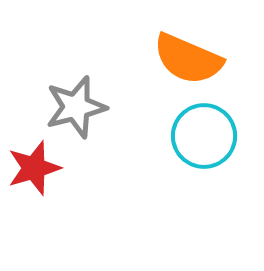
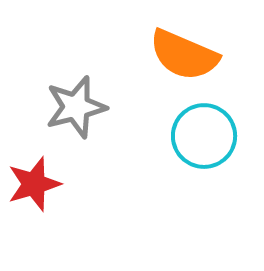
orange semicircle: moved 4 px left, 4 px up
red star: moved 16 px down
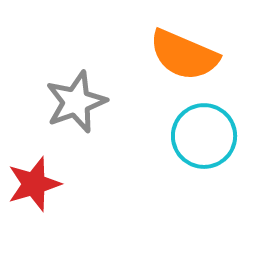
gray star: moved 5 px up; rotated 6 degrees counterclockwise
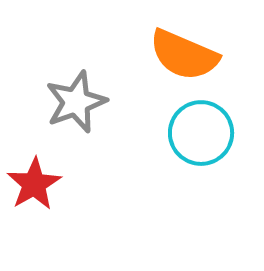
cyan circle: moved 3 px left, 3 px up
red star: rotated 14 degrees counterclockwise
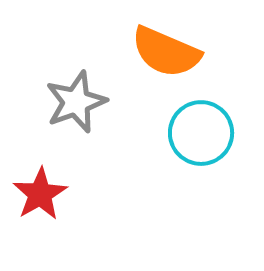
orange semicircle: moved 18 px left, 3 px up
red star: moved 6 px right, 10 px down
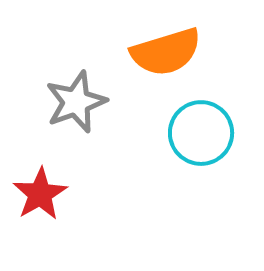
orange semicircle: rotated 40 degrees counterclockwise
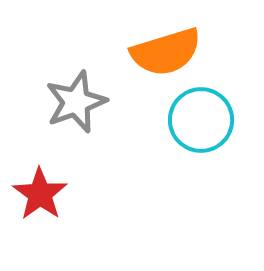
cyan circle: moved 13 px up
red star: rotated 6 degrees counterclockwise
